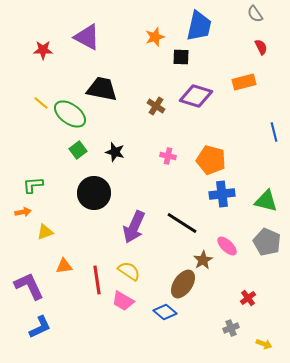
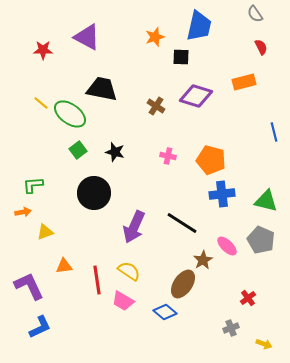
gray pentagon: moved 6 px left, 2 px up
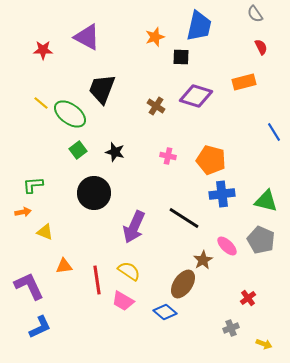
black trapezoid: rotated 80 degrees counterclockwise
blue line: rotated 18 degrees counterclockwise
black line: moved 2 px right, 5 px up
yellow triangle: rotated 42 degrees clockwise
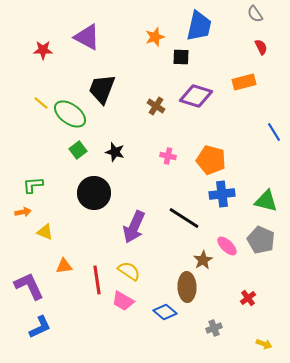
brown ellipse: moved 4 px right, 3 px down; rotated 36 degrees counterclockwise
gray cross: moved 17 px left
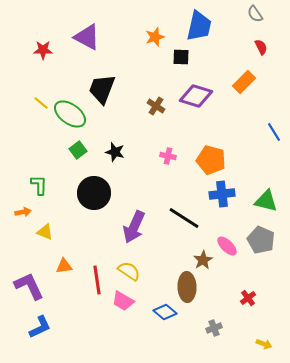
orange rectangle: rotated 30 degrees counterclockwise
green L-shape: moved 6 px right; rotated 95 degrees clockwise
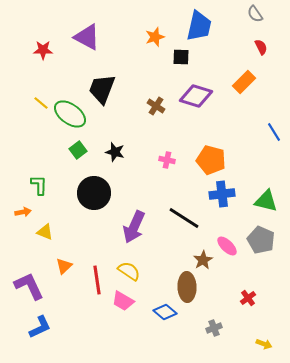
pink cross: moved 1 px left, 4 px down
orange triangle: rotated 36 degrees counterclockwise
